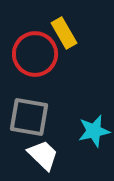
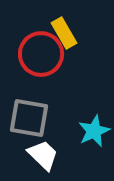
red circle: moved 6 px right
gray square: moved 1 px down
cyan star: rotated 12 degrees counterclockwise
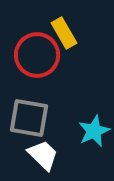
red circle: moved 4 px left, 1 px down
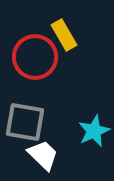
yellow rectangle: moved 2 px down
red circle: moved 2 px left, 2 px down
gray square: moved 4 px left, 4 px down
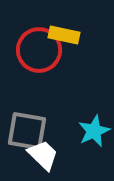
yellow rectangle: rotated 48 degrees counterclockwise
red circle: moved 4 px right, 7 px up
gray square: moved 2 px right, 9 px down
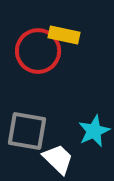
red circle: moved 1 px left, 1 px down
white trapezoid: moved 15 px right, 4 px down
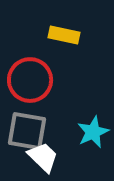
red circle: moved 8 px left, 29 px down
cyan star: moved 1 px left, 1 px down
white trapezoid: moved 15 px left, 2 px up
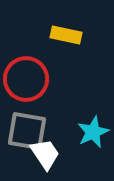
yellow rectangle: moved 2 px right
red circle: moved 4 px left, 1 px up
white trapezoid: moved 2 px right, 3 px up; rotated 12 degrees clockwise
